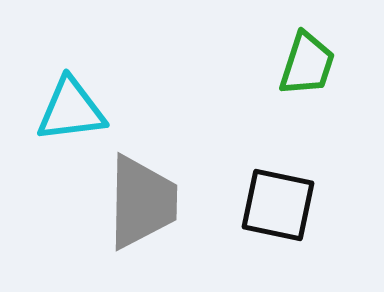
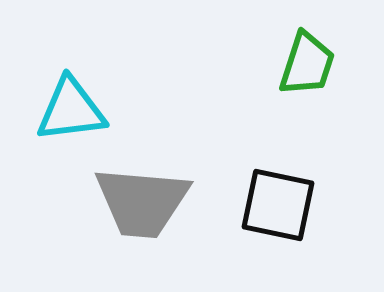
gray trapezoid: rotated 94 degrees clockwise
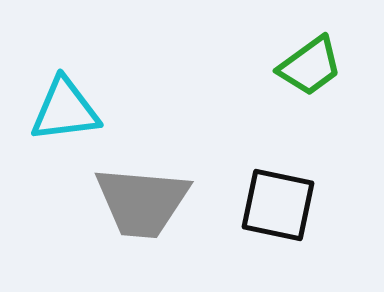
green trapezoid: moved 3 px right, 2 px down; rotated 36 degrees clockwise
cyan triangle: moved 6 px left
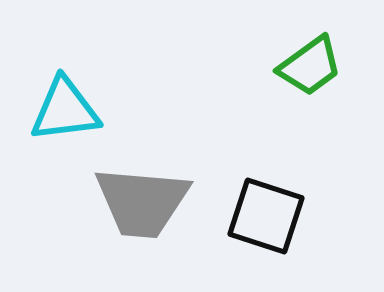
black square: moved 12 px left, 11 px down; rotated 6 degrees clockwise
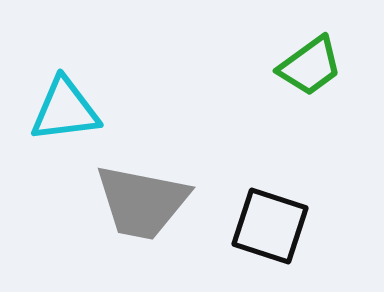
gray trapezoid: rotated 6 degrees clockwise
black square: moved 4 px right, 10 px down
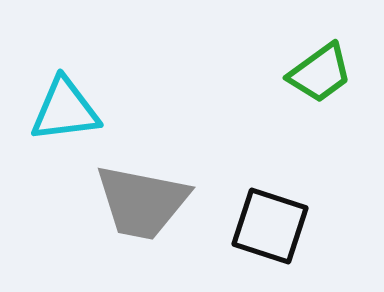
green trapezoid: moved 10 px right, 7 px down
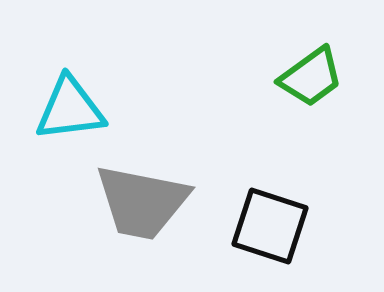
green trapezoid: moved 9 px left, 4 px down
cyan triangle: moved 5 px right, 1 px up
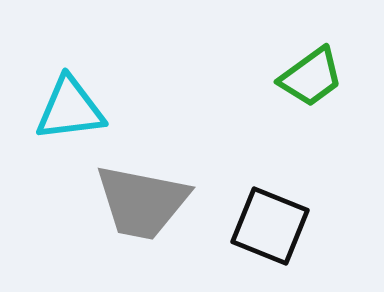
black square: rotated 4 degrees clockwise
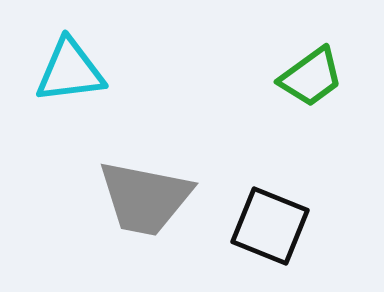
cyan triangle: moved 38 px up
gray trapezoid: moved 3 px right, 4 px up
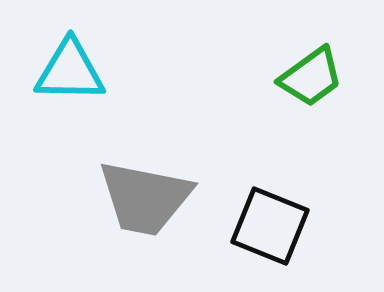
cyan triangle: rotated 8 degrees clockwise
